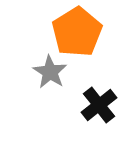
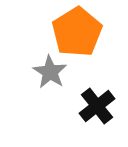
black cross: moved 2 px left, 1 px down
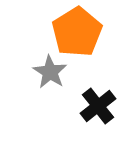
black cross: moved 1 px right
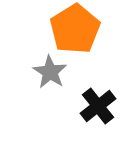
orange pentagon: moved 2 px left, 3 px up
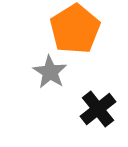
black cross: moved 3 px down
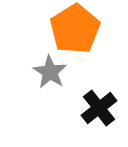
black cross: moved 1 px right, 1 px up
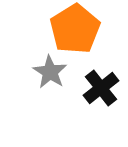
black cross: moved 2 px right, 20 px up
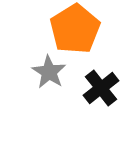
gray star: moved 1 px left
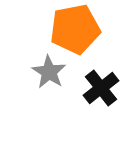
orange pentagon: rotated 21 degrees clockwise
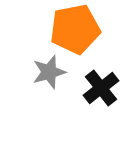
gray star: rotated 24 degrees clockwise
